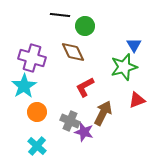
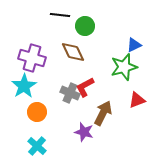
blue triangle: rotated 35 degrees clockwise
gray cross: moved 28 px up
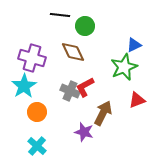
green star: rotated 8 degrees counterclockwise
gray cross: moved 2 px up
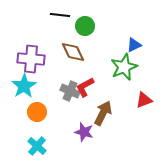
purple cross: moved 1 px left, 1 px down; rotated 12 degrees counterclockwise
red triangle: moved 7 px right
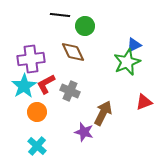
purple cross: rotated 12 degrees counterclockwise
green star: moved 3 px right, 5 px up
red L-shape: moved 39 px left, 3 px up
red triangle: moved 2 px down
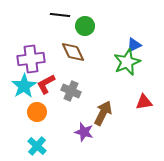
gray cross: moved 1 px right
red triangle: rotated 12 degrees clockwise
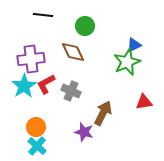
black line: moved 17 px left
orange circle: moved 1 px left, 15 px down
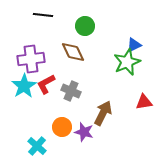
orange circle: moved 26 px right
